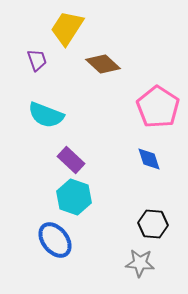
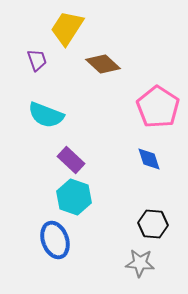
blue ellipse: rotated 18 degrees clockwise
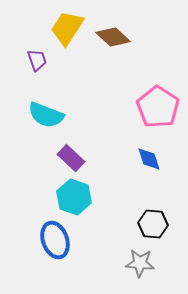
brown diamond: moved 10 px right, 27 px up
purple rectangle: moved 2 px up
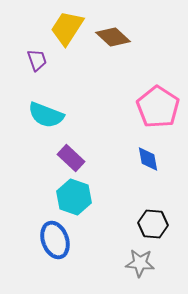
blue diamond: moved 1 px left; rotated 8 degrees clockwise
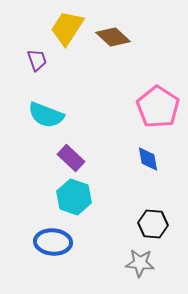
blue ellipse: moved 2 px left, 2 px down; rotated 66 degrees counterclockwise
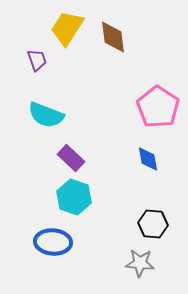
brown diamond: rotated 40 degrees clockwise
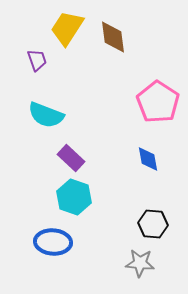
pink pentagon: moved 5 px up
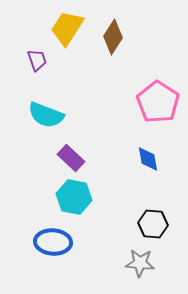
brown diamond: rotated 40 degrees clockwise
cyan hexagon: rotated 8 degrees counterclockwise
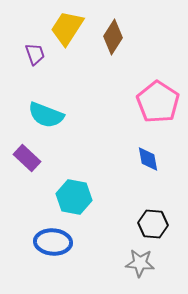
purple trapezoid: moved 2 px left, 6 px up
purple rectangle: moved 44 px left
